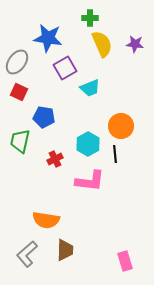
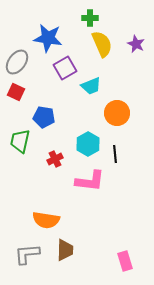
purple star: moved 1 px right; rotated 18 degrees clockwise
cyan trapezoid: moved 1 px right, 2 px up
red square: moved 3 px left
orange circle: moved 4 px left, 13 px up
gray L-shape: rotated 36 degrees clockwise
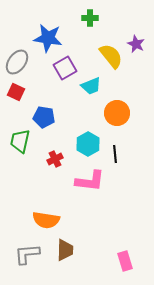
yellow semicircle: moved 9 px right, 12 px down; rotated 16 degrees counterclockwise
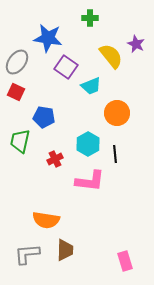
purple square: moved 1 px right, 1 px up; rotated 25 degrees counterclockwise
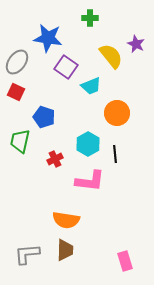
blue pentagon: rotated 10 degrees clockwise
orange semicircle: moved 20 px right
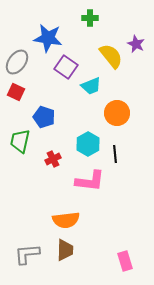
red cross: moved 2 px left
orange semicircle: rotated 16 degrees counterclockwise
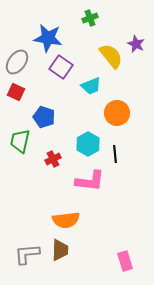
green cross: rotated 21 degrees counterclockwise
purple square: moved 5 px left
brown trapezoid: moved 5 px left
